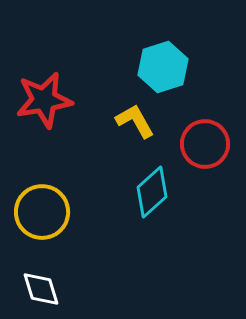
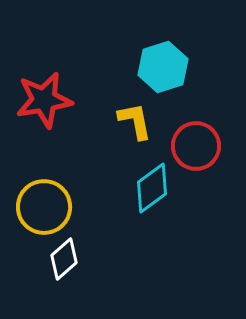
yellow L-shape: rotated 18 degrees clockwise
red circle: moved 9 px left, 2 px down
cyan diamond: moved 4 px up; rotated 6 degrees clockwise
yellow circle: moved 2 px right, 5 px up
white diamond: moved 23 px right, 30 px up; rotated 66 degrees clockwise
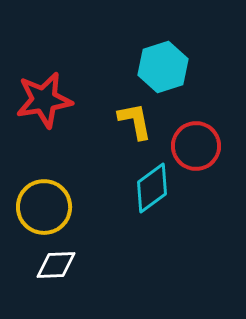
white diamond: moved 8 px left, 6 px down; rotated 39 degrees clockwise
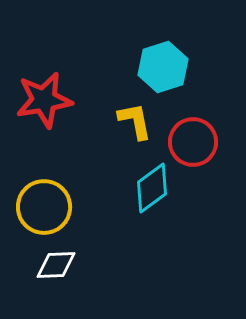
red circle: moved 3 px left, 4 px up
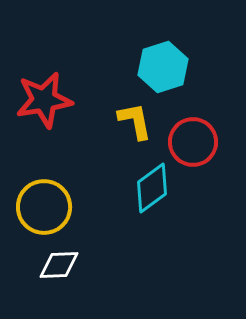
white diamond: moved 3 px right
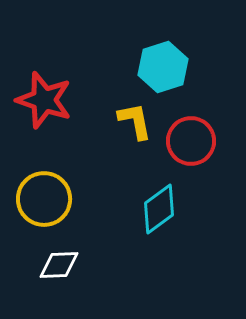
red star: rotated 28 degrees clockwise
red circle: moved 2 px left, 1 px up
cyan diamond: moved 7 px right, 21 px down
yellow circle: moved 8 px up
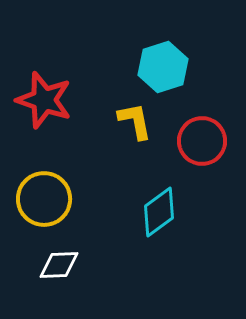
red circle: moved 11 px right
cyan diamond: moved 3 px down
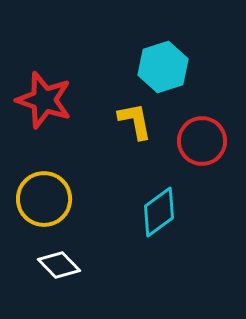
white diamond: rotated 48 degrees clockwise
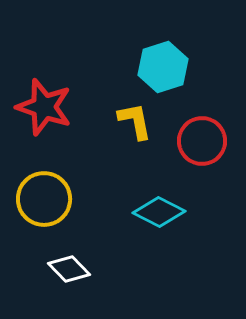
red star: moved 7 px down
cyan diamond: rotated 63 degrees clockwise
white diamond: moved 10 px right, 4 px down
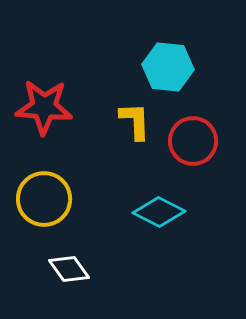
cyan hexagon: moved 5 px right; rotated 24 degrees clockwise
red star: rotated 14 degrees counterclockwise
yellow L-shape: rotated 9 degrees clockwise
red circle: moved 9 px left
white diamond: rotated 9 degrees clockwise
